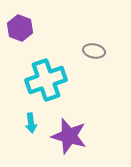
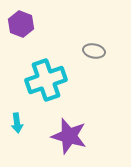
purple hexagon: moved 1 px right, 4 px up
cyan arrow: moved 14 px left
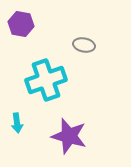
purple hexagon: rotated 10 degrees counterclockwise
gray ellipse: moved 10 px left, 6 px up
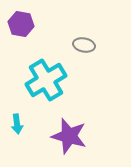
cyan cross: rotated 12 degrees counterclockwise
cyan arrow: moved 1 px down
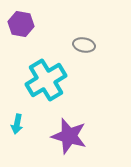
cyan arrow: rotated 18 degrees clockwise
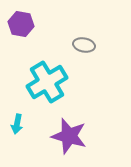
cyan cross: moved 1 px right, 2 px down
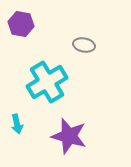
cyan arrow: rotated 24 degrees counterclockwise
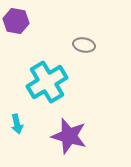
purple hexagon: moved 5 px left, 3 px up
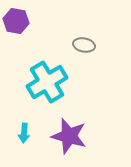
cyan arrow: moved 7 px right, 9 px down; rotated 18 degrees clockwise
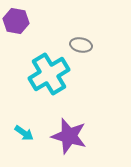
gray ellipse: moved 3 px left
cyan cross: moved 2 px right, 8 px up
cyan arrow: rotated 60 degrees counterclockwise
